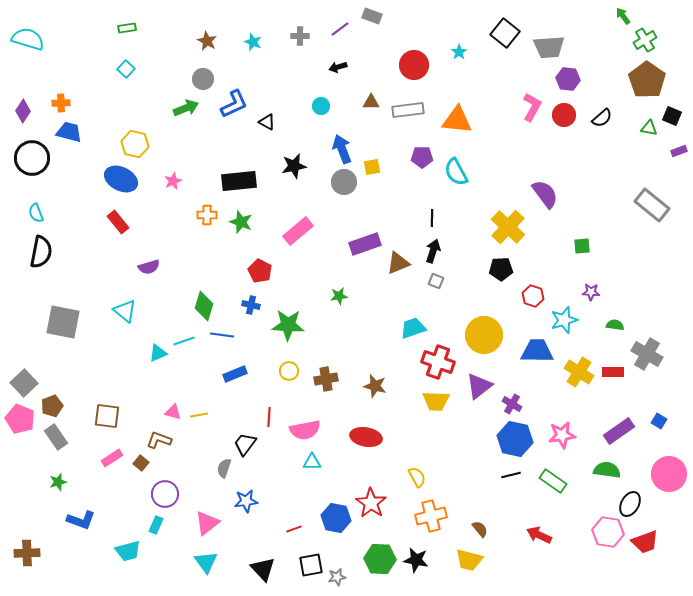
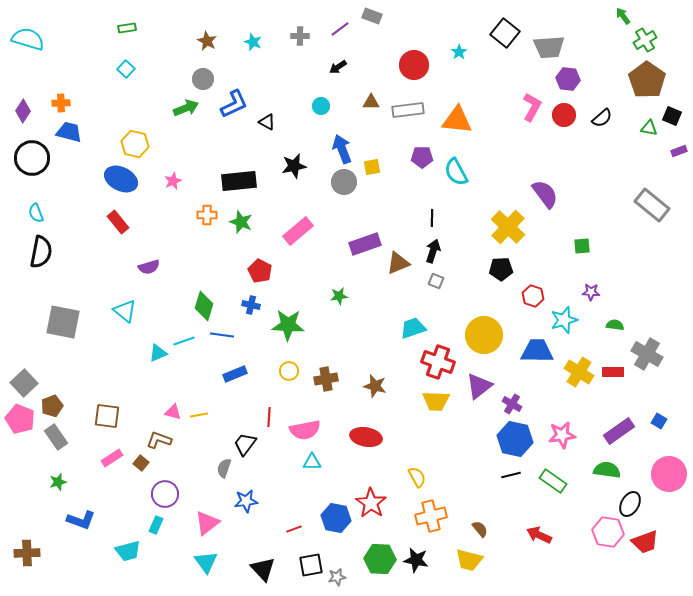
black arrow at (338, 67): rotated 18 degrees counterclockwise
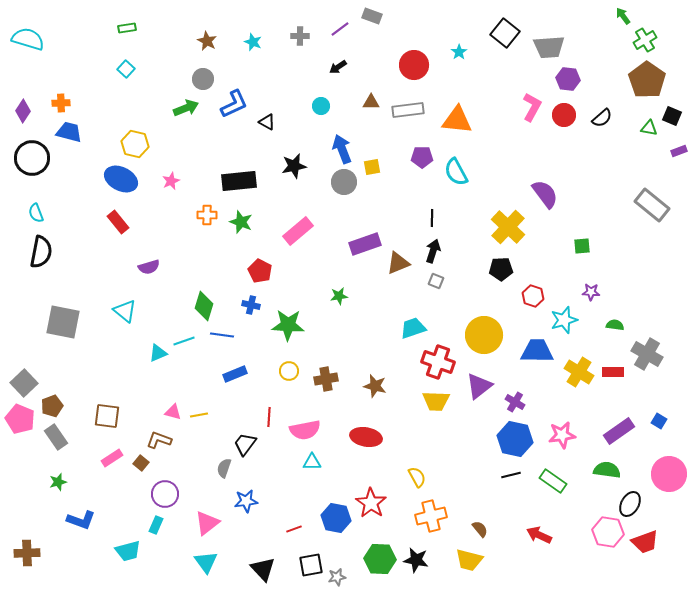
pink star at (173, 181): moved 2 px left
purple cross at (512, 404): moved 3 px right, 2 px up
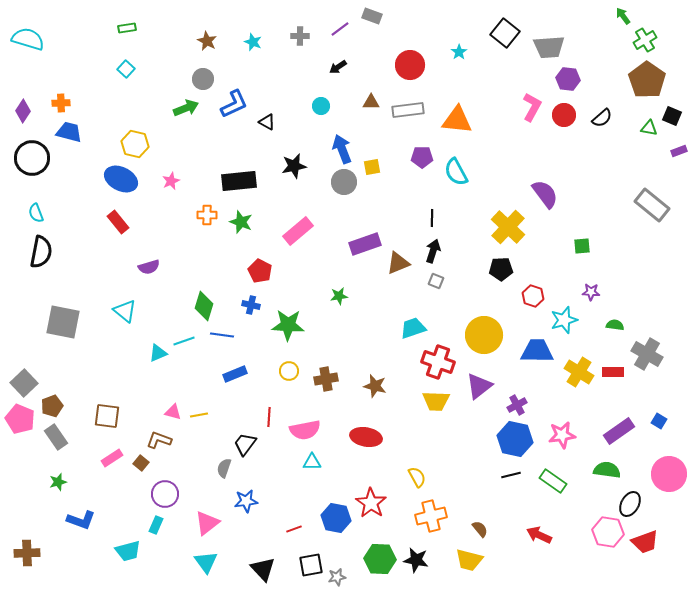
red circle at (414, 65): moved 4 px left
purple cross at (515, 402): moved 2 px right, 3 px down; rotated 30 degrees clockwise
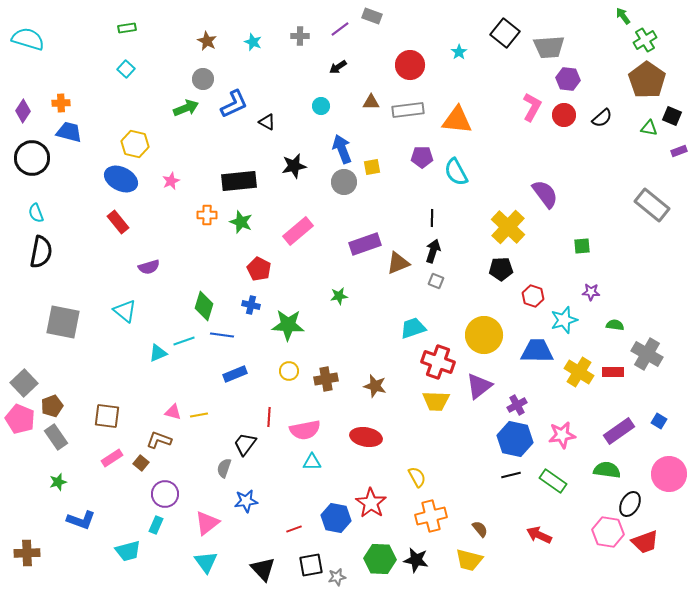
red pentagon at (260, 271): moved 1 px left, 2 px up
